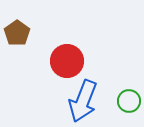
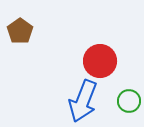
brown pentagon: moved 3 px right, 2 px up
red circle: moved 33 px right
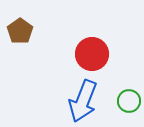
red circle: moved 8 px left, 7 px up
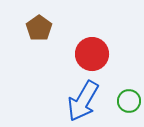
brown pentagon: moved 19 px right, 3 px up
blue arrow: rotated 9 degrees clockwise
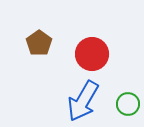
brown pentagon: moved 15 px down
green circle: moved 1 px left, 3 px down
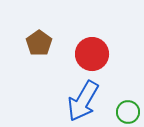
green circle: moved 8 px down
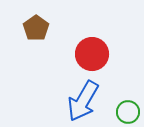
brown pentagon: moved 3 px left, 15 px up
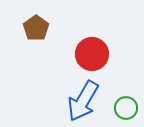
green circle: moved 2 px left, 4 px up
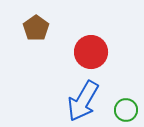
red circle: moved 1 px left, 2 px up
green circle: moved 2 px down
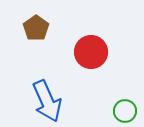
blue arrow: moved 36 px left; rotated 54 degrees counterclockwise
green circle: moved 1 px left, 1 px down
